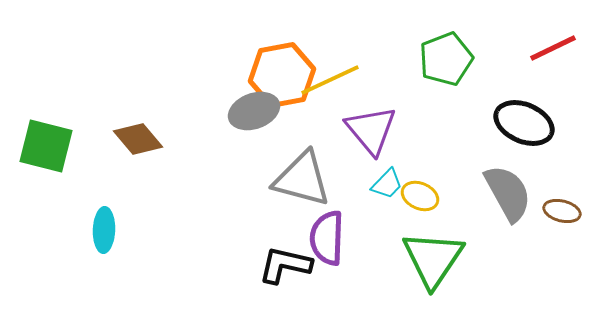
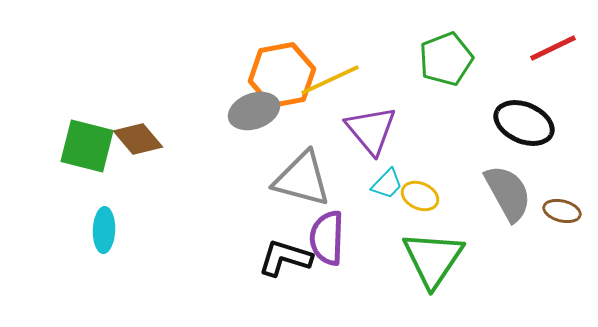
green square: moved 41 px right
black L-shape: moved 7 px up; rotated 4 degrees clockwise
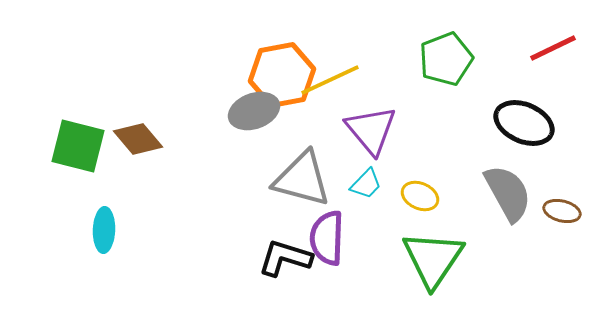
green square: moved 9 px left
cyan trapezoid: moved 21 px left
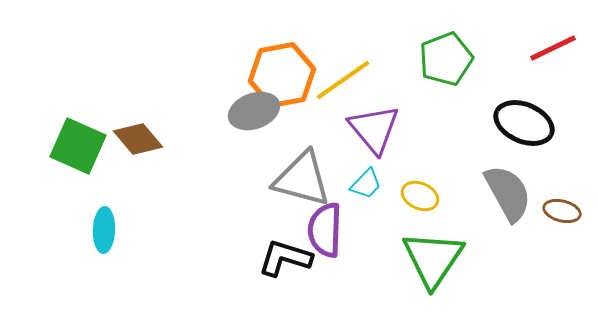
yellow line: moved 13 px right; rotated 10 degrees counterclockwise
purple triangle: moved 3 px right, 1 px up
green square: rotated 10 degrees clockwise
purple semicircle: moved 2 px left, 8 px up
